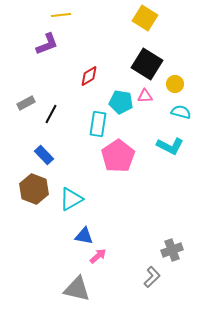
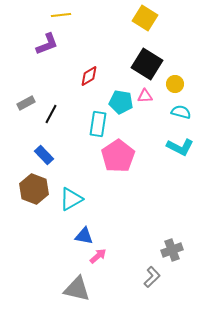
cyan L-shape: moved 10 px right, 1 px down
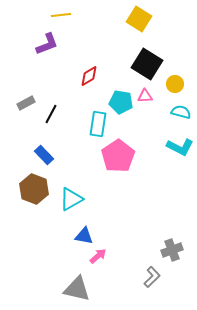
yellow square: moved 6 px left, 1 px down
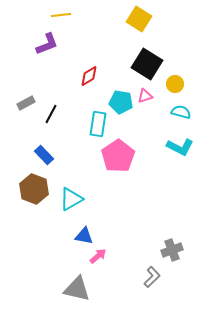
pink triangle: rotated 14 degrees counterclockwise
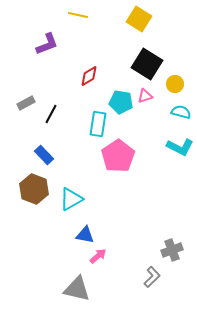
yellow line: moved 17 px right; rotated 18 degrees clockwise
blue triangle: moved 1 px right, 1 px up
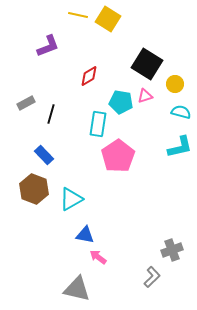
yellow square: moved 31 px left
purple L-shape: moved 1 px right, 2 px down
black line: rotated 12 degrees counterclockwise
cyan L-shape: rotated 40 degrees counterclockwise
pink arrow: moved 1 px down; rotated 102 degrees counterclockwise
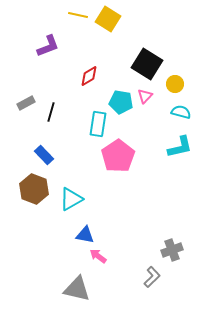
pink triangle: rotated 28 degrees counterclockwise
black line: moved 2 px up
pink arrow: moved 1 px up
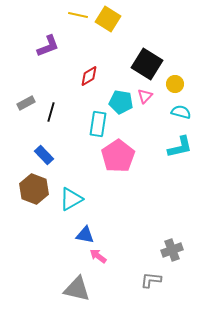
gray L-shape: moved 1 px left, 3 px down; rotated 130 degrees counterclockwise
